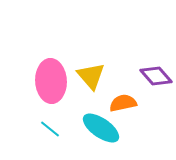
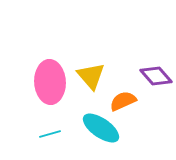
pink ellipse: moved 1 px left, 1 px down
orange semicircle: moved 2 px up; rotated 12 degrees counterclockwise
cyan line: moved 5 px down; rotated 55 degrees counterclockwise
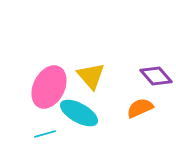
pink ellipse: moved 1 px left, 5 px down; rotated 30 degrees clockwise
orange semicircle: moved 17 px right, 7 px down
cyan ellipse: moved 22 px left, 15 px up; rotated 6 degrees counterclockwise
cyan line: moved 5 px left
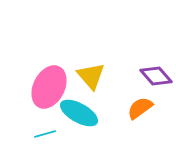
orange semicircle: rotated 12 degrees counterclockwise
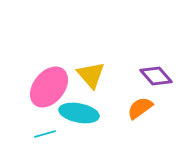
yellow triangle: moved 1 px up
pink ellipse: rotated 12 degrees clockwise
cyan ellipse: rotated 18 degrees counterclockwise
